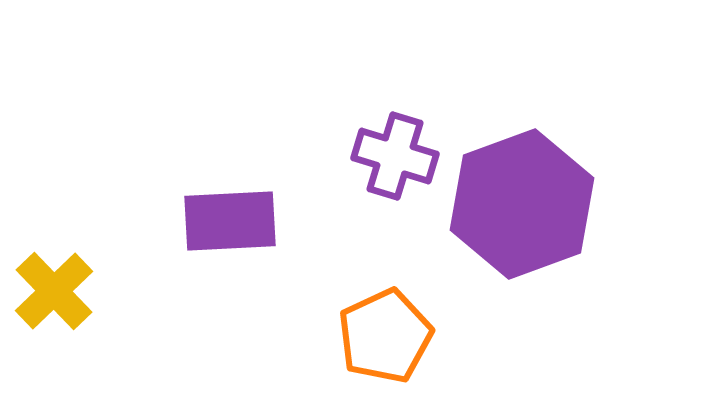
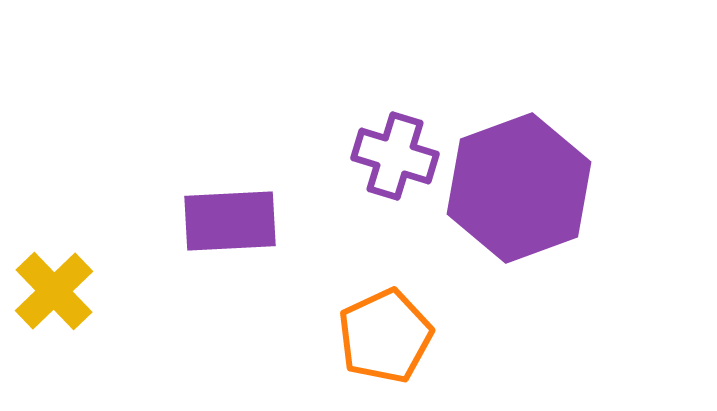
purple hexagon: moved 3 px left, 16 px up
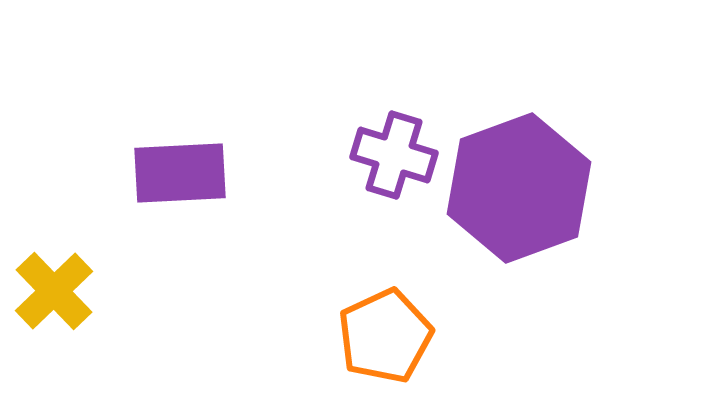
purple cross: moved 1 px left, 1 px up
purple rectangle: moved 50 px left, 48 px up
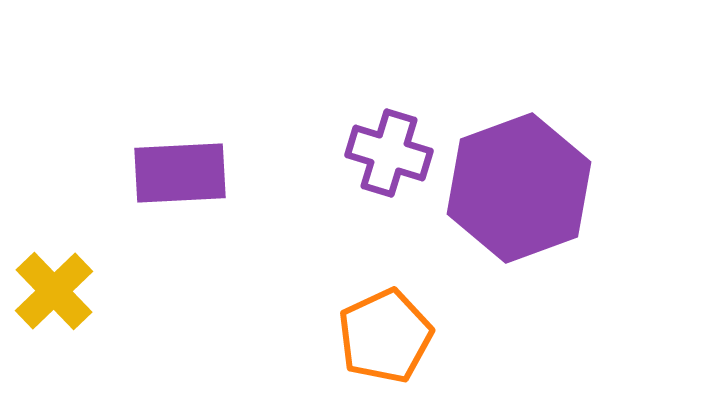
purple cross: moved 5 px left, 2 px up
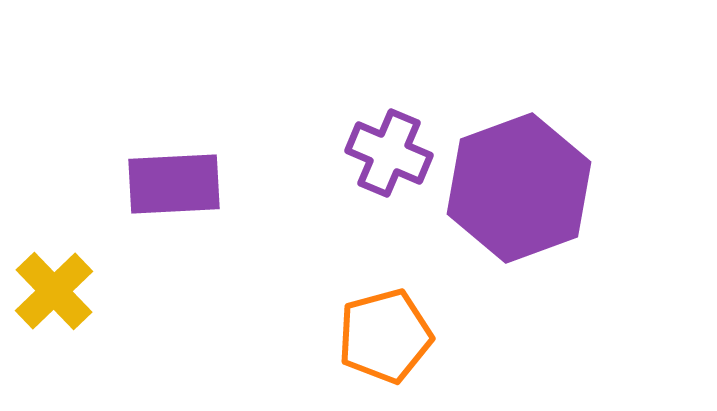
purple cross: rotated 6 degrees clockwise
purple rectangle: moved 6 px left, 11 px down
orange pentagon: rotated 10 degrees clockwise
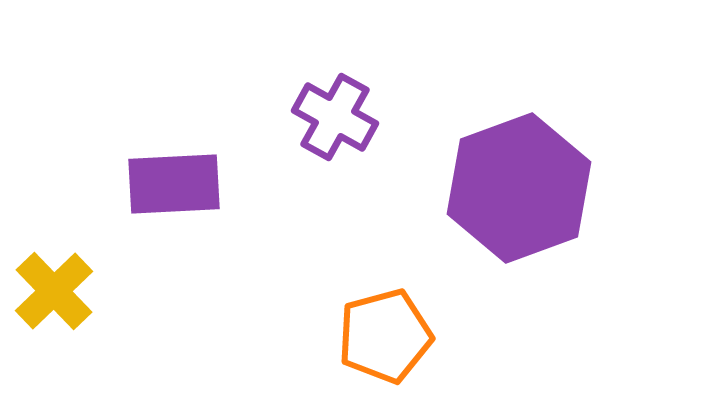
purple cross: moved 54 px left, 36 px up; rotated 6 degrees clockwise
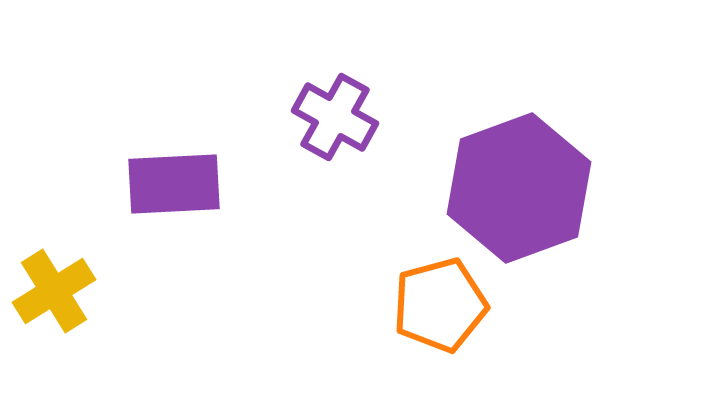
yellow cross: rotated 12 degrees clockwise
orange pentagon: moved 55 px right, 31 px up
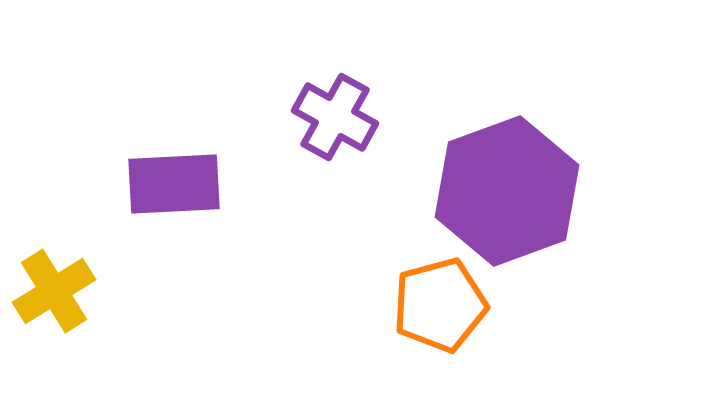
purple hexagon: moved 12 px left, 3 px down
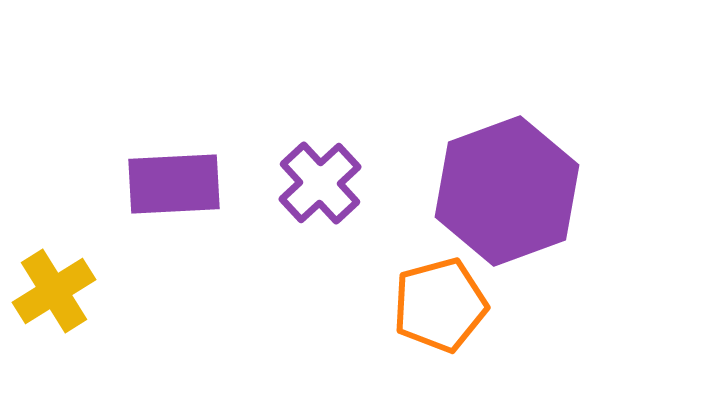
purple cross: moved 15 px left, 66 px down; rotated 18 degrees clockwise
